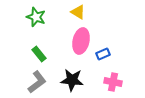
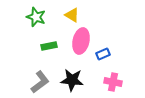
yellow triangle: moved 6 px left, 3 px down
green rectangle: moved 10 px right, 8 px up; rotated 63 degrees counterclockwise
gray L-shape: moved 3 px right
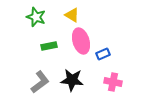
pink ellipse: rotated 30 degrees counterclockwise
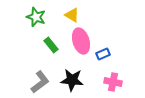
green rectangle: moved 2 px right, 1 px up; rotated 63 degrees clockwise
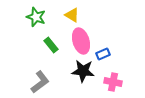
black star: moved 11 px right, 9 px up
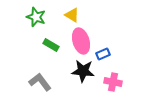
green rectangle: rotated 21 degrees counterclockwise
gray L-shape: rotated 90 degrees counterclockwise
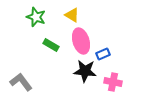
black star: moved 2 px right
gray L-shape: moved 19 px left
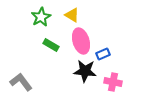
green star: moved 5 px right; rotated 24 degrees clockwise
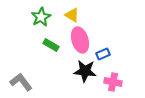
pink ellipse: moved 1 px left, 1 px up
